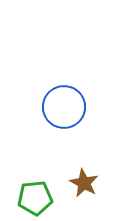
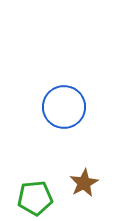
brown star: rotated 16 degrees clockwise
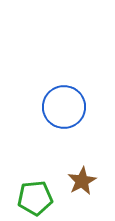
brown star: moved 2 px left, 2 px up
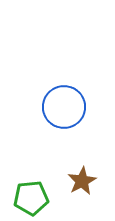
green pentagon: moved 4 px left
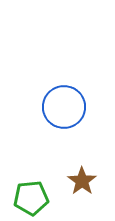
brown star: rotated 8 degrees counterclockwise
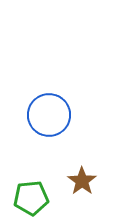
blue circle: moved 15 px left, 8 px down
